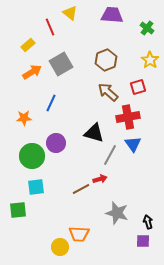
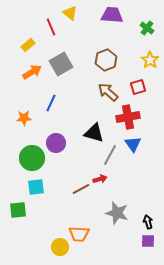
red line: moved 1 px right
green circle: moved 2 px down
purple square: moved 5 px right
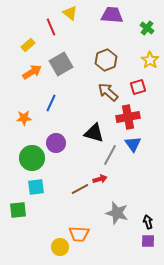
brown line: moved 1 px left
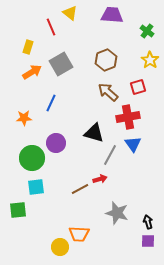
green cross: moved 3 px down
yellow rectangle: moved 2 px down; rotated 32 degrees counterclockwise
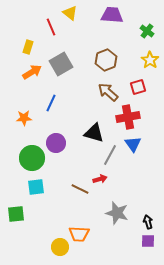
brown line: rotated 54 degrees clockwise
green square: moved 2 px left, 4 px down
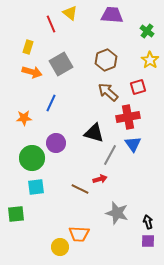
red line: moved 3 px up
orange arrow: rotated 48 degrees clockwise
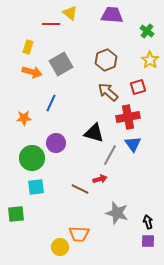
red line: rotated 66 degrees counterclockwise
